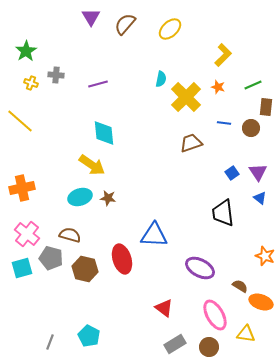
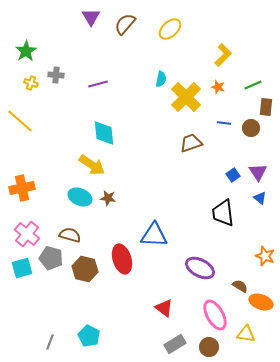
blue square at (232, 173): moved 1 px right, 2 px down
cyan ellipse at (80, 197): rotated 40 degrees clockwise
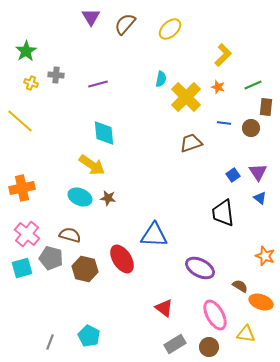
red ellipse at (122, 259): rotated 16 degrees counterclockwise
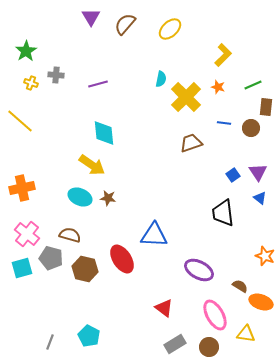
purple ellipse at (200, 268): moved 1 px left, 2 px down
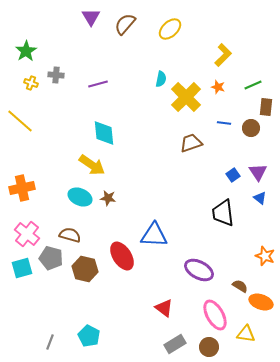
red ellipse at (122, 259): moved 3 px up
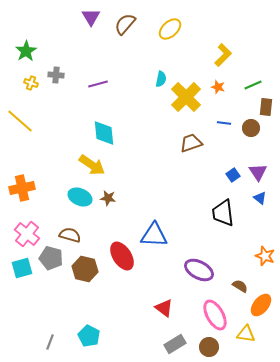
orange ellipse at (261, 302): moved 3 px down; rotated 70 degrees counterclockwise
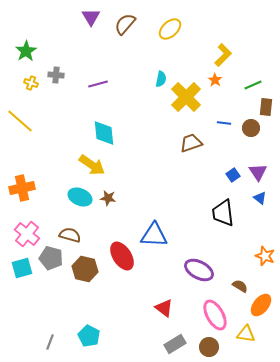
orange star at (218, 87): moved 3 px left, 7 px up; rotated 16 degrees clockwise
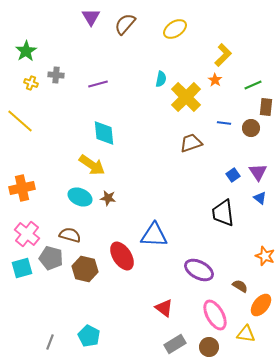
yellow ellipse at (170, 29): moved 5 px right; rotated 10 degrees clockwise
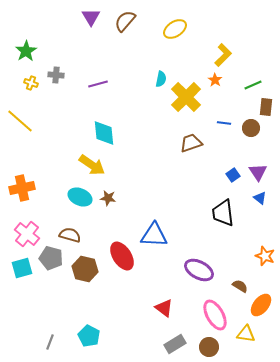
brown semicircle at (125, 24): moved 3 px up
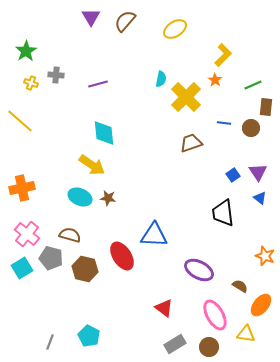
cyan square at (22, 268): rotated 15 degrees counterclockwise
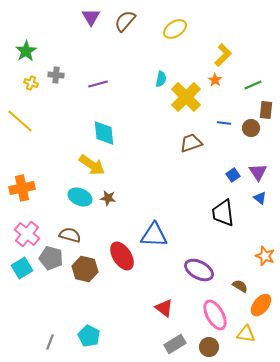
brown rectangle at (266, 107): moved 3 px down
